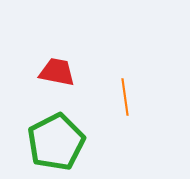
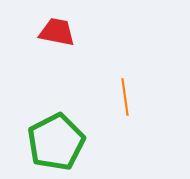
red trapezoid: moved 40 px up
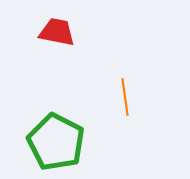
green pentagon: rotated 18 degrees counterclockwise
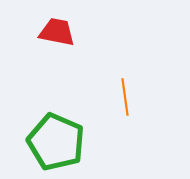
green pentagon: rotated 4 degrees counterclockwise
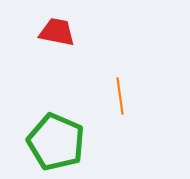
orange line: moved 5 px left, 1 px up
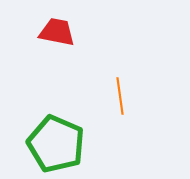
green pentagon: moved 2 px down
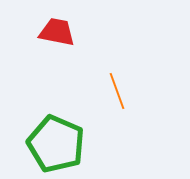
orange line: moved 3 px left, 5 px up; rotated 12 degrees counterclockwise
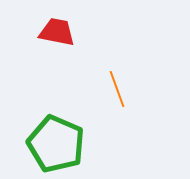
orange line: moved 2 px up
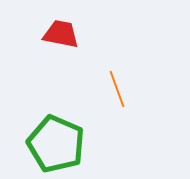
red trapezoid: moved 4 px right, 2 px down
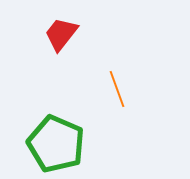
red trapezoid: rotated 63 degrees counterclockwise
